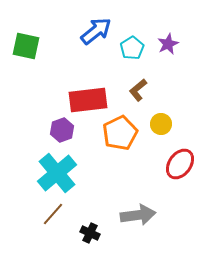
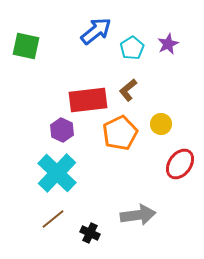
brown L-shape: moved 10 px left
purple hexagon: rotated 15 degrees counterclockwise
cyan cross: rotated 6 degrees counterclockwise
brown line: moved 5 px down; rotated 10 degrees clockwise
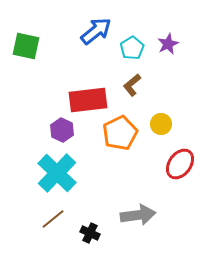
brown L-shape: moved 4 px right, 5 px up
